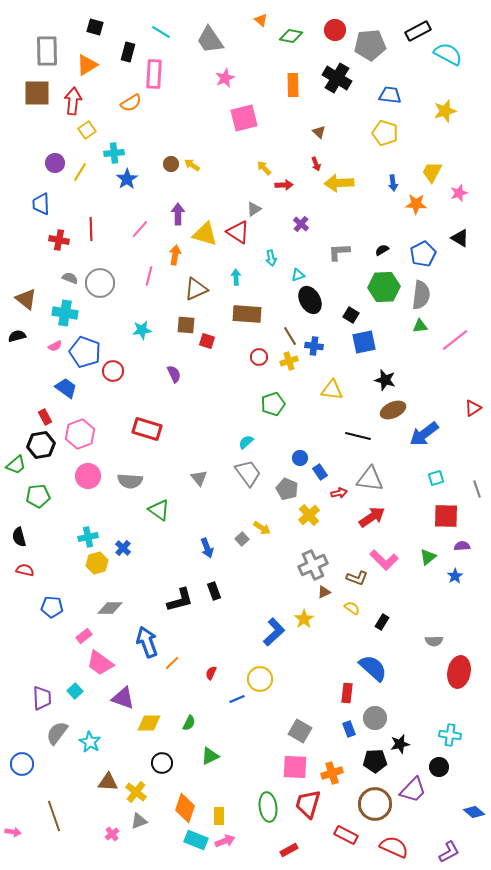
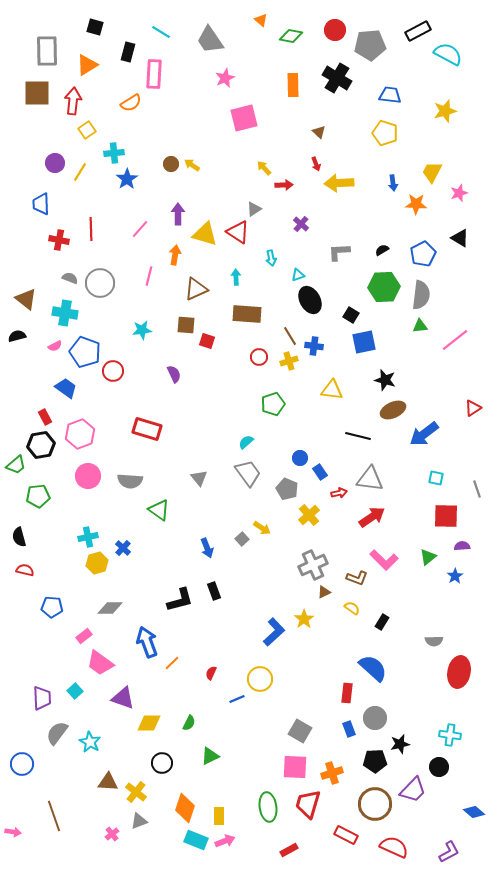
cyan square at (436, 478): rotated 28 degrees clockwise
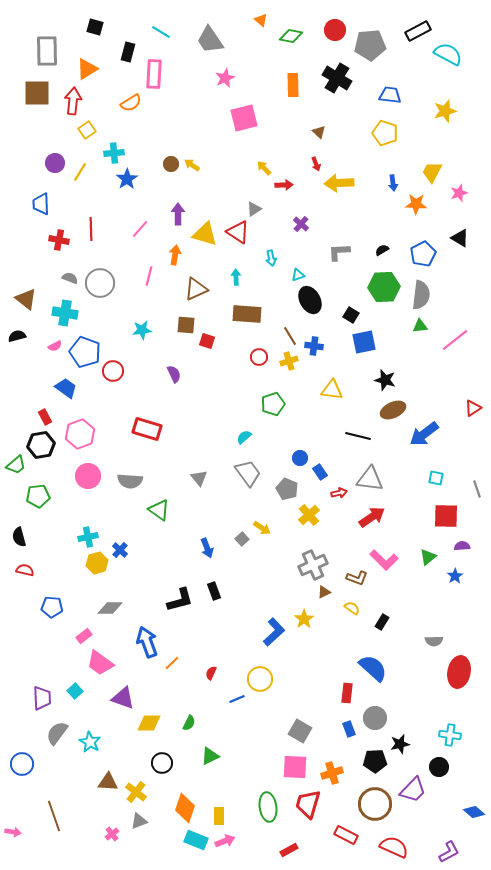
orange triangle at (87, 65): moved 4 px down
cyan semicircle at (246, 442): moved 2 px left, 5 px up
blue cross at (123, 548): moved 3 px left, 2 px down
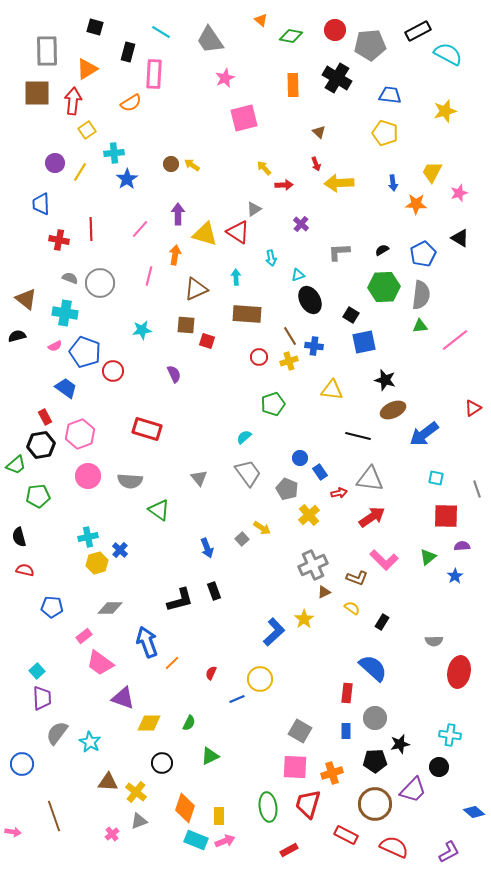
cyan square at (75, 691): moved 38 px left, 20 px up
blue rectangle at (349, 729): moved 3 px left, 2 px down; rotated 21 degrees clockwise
